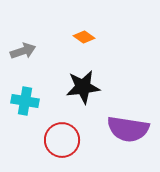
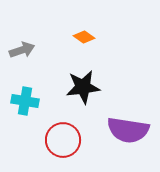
gray arrow: moved 1 px left, 1 px up
purple semicircle: moved 1 px down
red circle: moved 1 px right
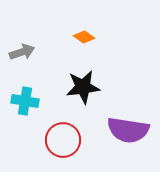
gray arrow: moved 2 px down
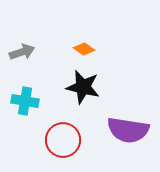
orange diamond: moved 12 px down
black star: rotated 20 degrees clockwise
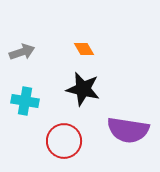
orange diamond: rotated 25 degrees clockwise
black star: moved 2 px down
red circle: moved 1 px right, 1 px down
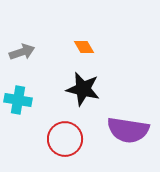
orange diamond: moved 2 px up
cyan cross: moved 7 px left, 1 px up
red circle: moved 1 px right, 2 px up
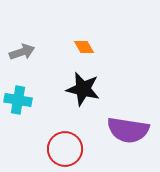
red circle: moved 10 px down
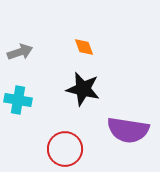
orange diamond: rotated 10 degrees clockwise
gray arrow: moved 2 px left
